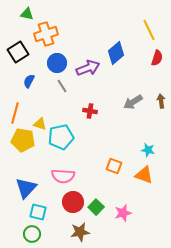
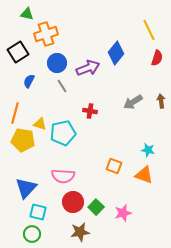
blue diamond: rotated 10 degrees counterclockwise
cyan pentagon: moved 2 px right, 4 px up
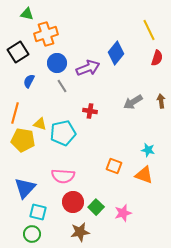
blue triangle: moved 1 px left
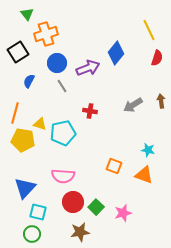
green triangle: rotated 40 degrees clockwise
gray arrow: moved 3 px down
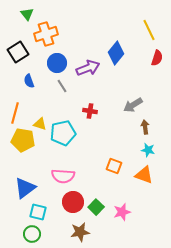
blue semicircle: rotated 48 degrees counterclockwise
brown arrow: moved 16 px left, 26 px down
blue triangle: rotated 10 degrees clockwise
pink star: moved 1 px left, 1 px up
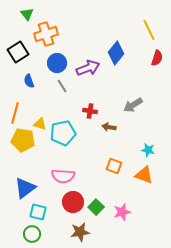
brown arrow: moved 36 px left; rotated 72 degrees counterclockwise
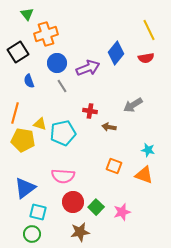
red semicircle: moved 11 px left; rotated 63 degrees clockwise
